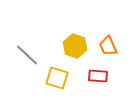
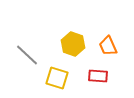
yellow hexagon: moved 2 px left, 2 px up
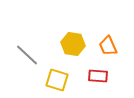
yellow hexagon: rotated 10 degrees counterclockwise
yellow square: moved 2 px down
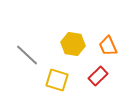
red rectangle: rotated 48 degrees counterclockwise
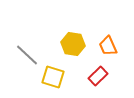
yellow square: moved 4 px left, 3 px up
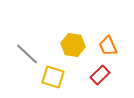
yellow hexagon: moved 1 px down
gray line: moved 1 px up
red rectangle: moved 2 px right, 1 px up
